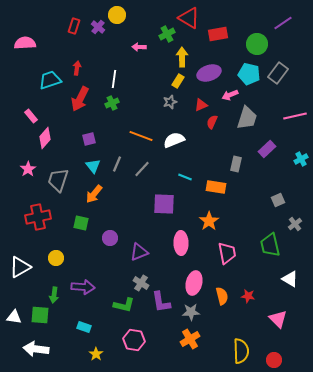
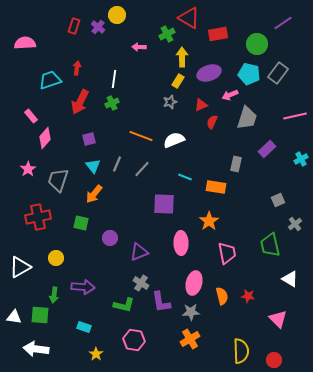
red arrow at (80, 99): moved 3 px down
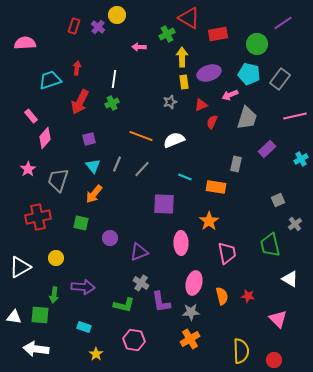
gray rectangle at (278, 73): moved 2 px right, 6 px down
yellow rectangle at (178, 81): moved 6 px right, 1 px down; rotated 40 degrees counterclockwise
